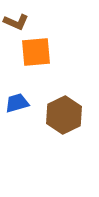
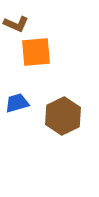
brown L-shape: moved 2 px down
brown hexagon: moved 1 px left, 1 px down
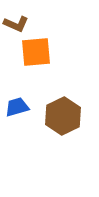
blue trapezoid: moved 4 px down
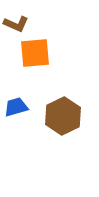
orange square: moved 1 px left, 1 px down
blue trapezoid: moved 1 px left
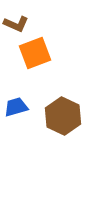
orange square: rotated 16 degrees counterclockwise
brown hexagon: rotated 9 degrees counterclockwise
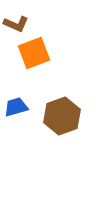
orange square: moved 1 px left
brown hexagon: moved 1 px left; rotated 15 degrees clockwise
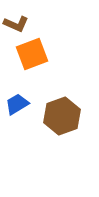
orange square: moved 2 px left, 1 px down
blue trapezoid: moved 1 px right, 3 px up; rotated 15 degrees counterclockwise
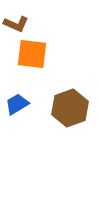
orange square: rotated 28 degrees clockwise
brown hexagon: moved 8 px right, 8 px up
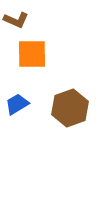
brown L-shape: moved 4 px up
orange square: rotated 8 degrees counterclockwise
